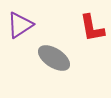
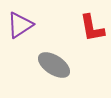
gray ellipse: moved 7 px down
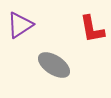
red L-shape: moved 1 px down
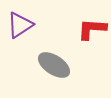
red L-shape: rotated 104 degrees clockwise
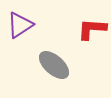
gray ellipse: rotated 8 degrees clockwise
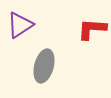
gray ellipse: moved 10 px left, 1 px down; rotated 64 degrees clockwise
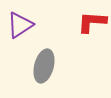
red L-shape: moved 7 px up
